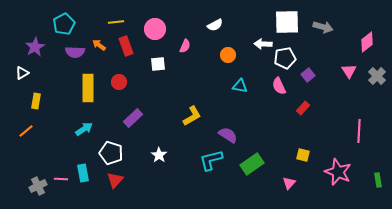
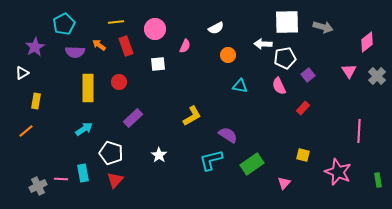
white semicircle at (215, 25): moved 1 px right, 3 px down
pink triangle at (289, 183): moved 5 px left
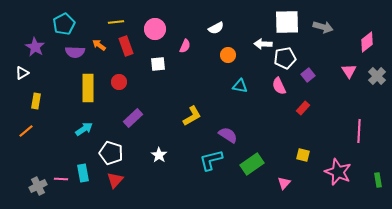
purple star at (35, 47): rotated 12 degrees counterclockwise
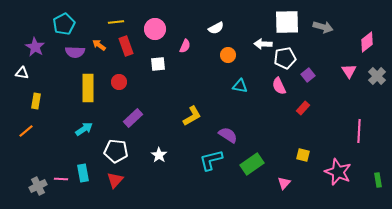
white triangle at (22, 73): rotated 40 degrees clockwise
white pentagon at (111, 153): moved 5 px right, 2 px up; rotated 10 degrees counterclockwise
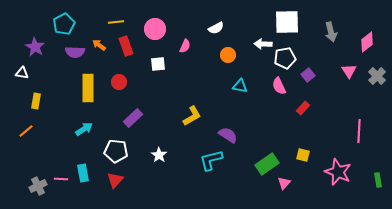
gray arrow at (323, 27): moved 8 px right, 5 px down; rotated 60 degrees clockwise
green rectangle at (252, 164): moved 15 px right
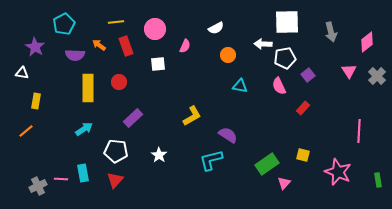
purple semicircle at (75, 52): moved 3 px down
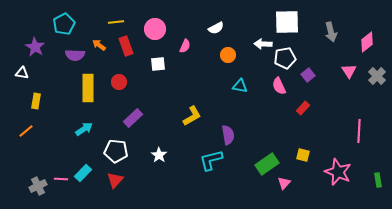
purple semicircle at (228, 135): rotated 48 degrees clockwise
cyan rectangle at (83, 173): rotated 54 degrees clockwise
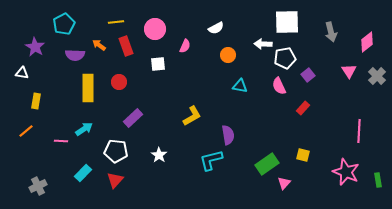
pink star at (338, 172): moved 8 px right
pink line at (61, 179): moved 38 px up
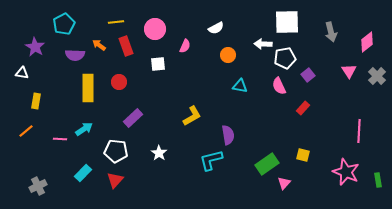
pink line at (61, 141): moved 1 px left, 2 px up
white star at (159, 155): moved 2 px up
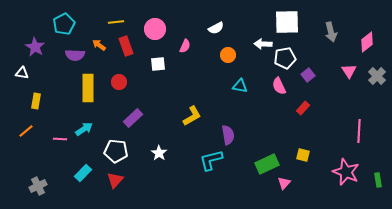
green rectangle at (267, 164): rotated 10 degrees clockwise
